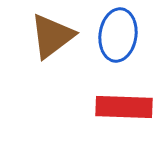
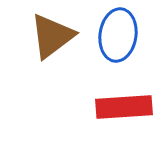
red rectangle: rotated 6 degrees counterclockwise
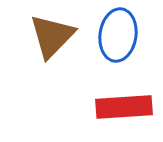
brown triangle: rotated 9 degrees counterclockwise
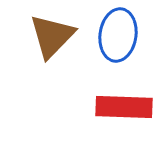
red rectangle: rotated 6 degrees clockwise
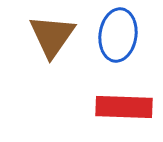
brown triangle: rotated 9 degrees counterclockwise
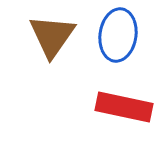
red rectangle: rotated 10 degrees clockwise
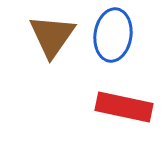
blue ellipse: moved 5 px left
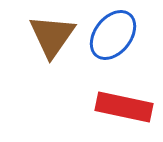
blue ellipse: rotated 30 degrees clockwise
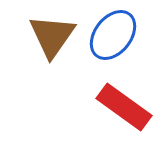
red rectangle: rotated 24 degrees clockwise
